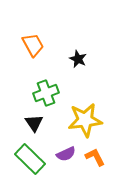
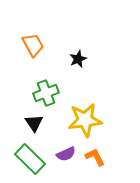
black star: rotated 24 degrees clockwise
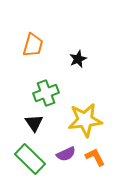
orange trapezoid: rotated 45 degrees clockwise
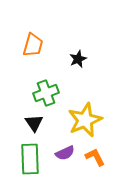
yellow star: rotated 16 degrees counterclockwise
purple semicircle: moved 1 px left, 1 px up
green rectangle: rotated 44 degrees clockwise
